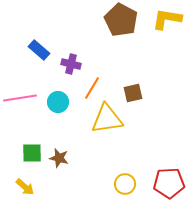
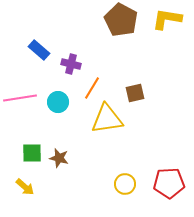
brown square: moved 2 px right
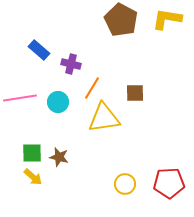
brown square: rotated 12 degrees clockwise
yellow triangle: moved 3 px left, 1 px up
brown star: moved 1 px up
yellow arrow: moved 8 px right, 10 px up
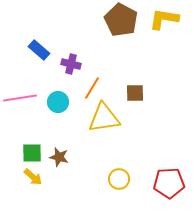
yellow L-shape: moved 3 px left
yellow circle: moved 6 px left, 5 px up
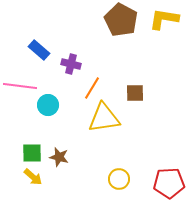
pink line: moved 12 px up; rotated 16 degrees clockwise
cyan circle: moved 10 px left, 3 px down
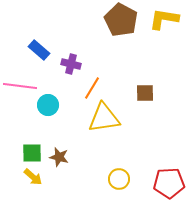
brown square: moved 10 px right
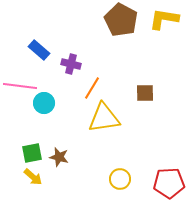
cyan circle: moved 4 px left, 2 px up
green square: rotated 10 degrees counterclockwise
yellow circle: moved 1 px right
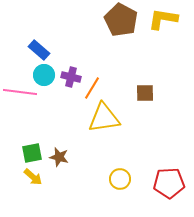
yellow L-shape: moved 1 px left
purple cross: moved 13 px down
pink line: moved 6 px down
cyan circle: moved 28 px up
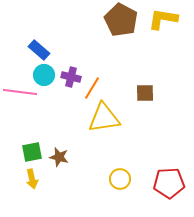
green square: moved 1 px up
yellow arrow: moved 1 px left, 2 px down; rotated 36 degrees clockwise
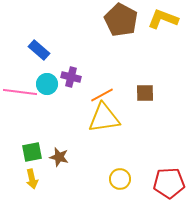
yellow L-shape: rotated 12 degrees clockwise
cyan circle: moved 3 px right, 9 px down
orange line: moved 10 px right, 7 px down; rotated 30 degrees clockwise
